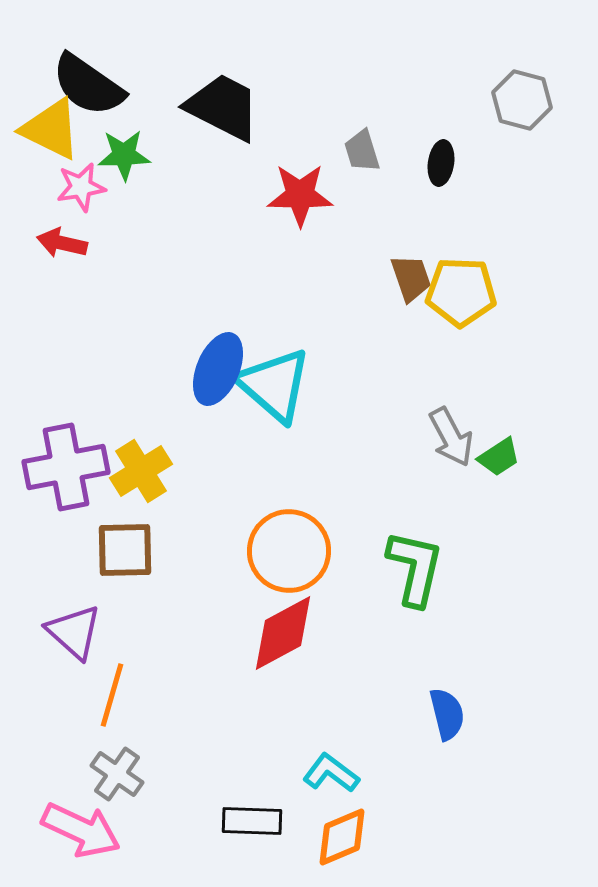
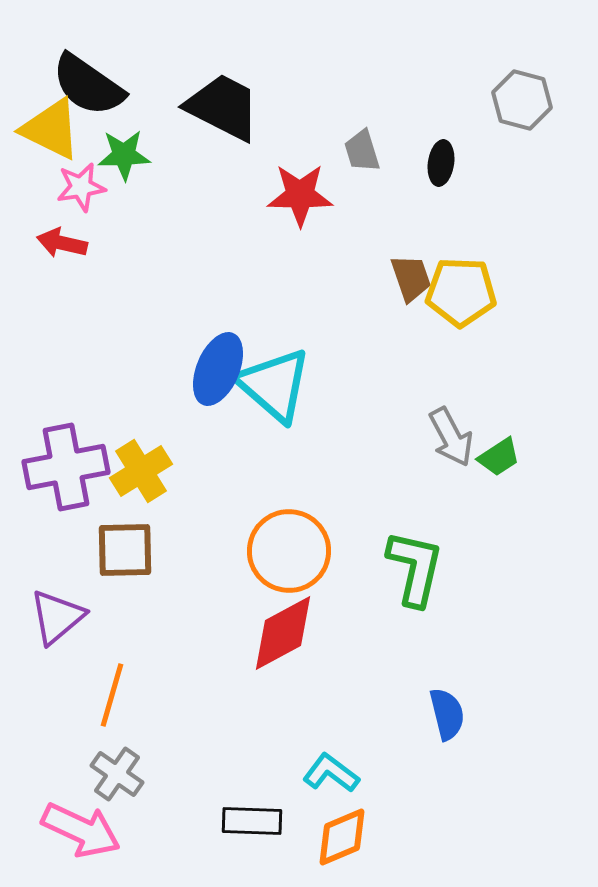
purple triangle: moved 17 px left, 15 px up; rotated 38 degrees clockwise
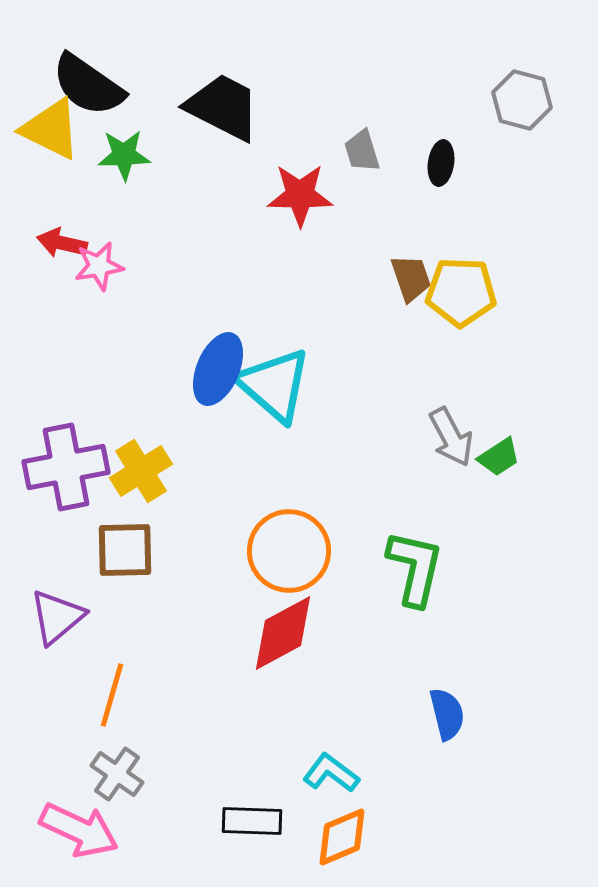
pink star: moved 18 px right, 79 px down
pink arrow: moved 2 px left
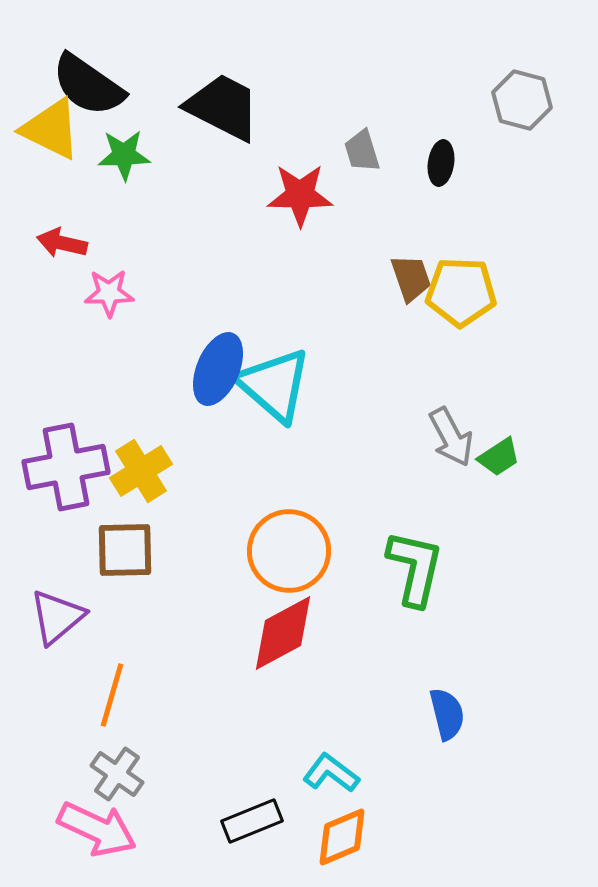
pink star: moved 10 px right, 27 px down; rotated 9 degrees clockwise
black rectangle: rotated 24 degrees counterclockwise
pink arrow: moved 18 px right, 1 px up
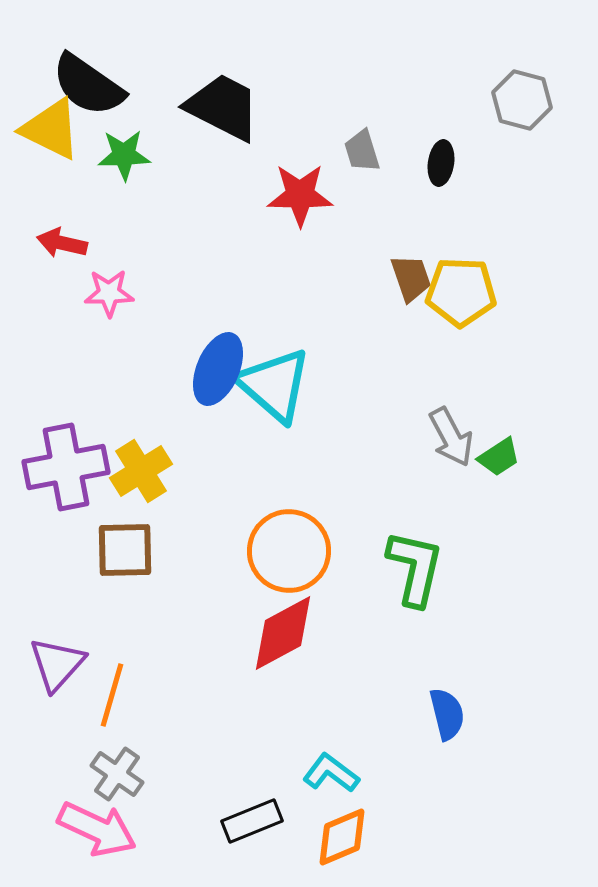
purple triangle: moved 47 px down; rotated 8 degrees counterclockwise
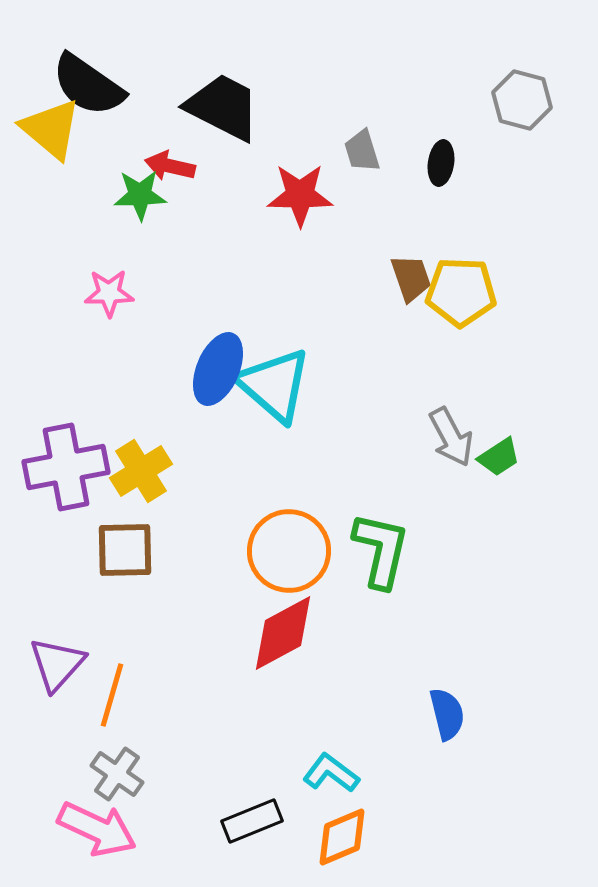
yellow triangle: rotated 14 degrees clockwise
green star: moved 16 px right, 40 px down
red arrow: moved 108 px right, 77 px up
green L-shape: moved 34 px left, 18 px up
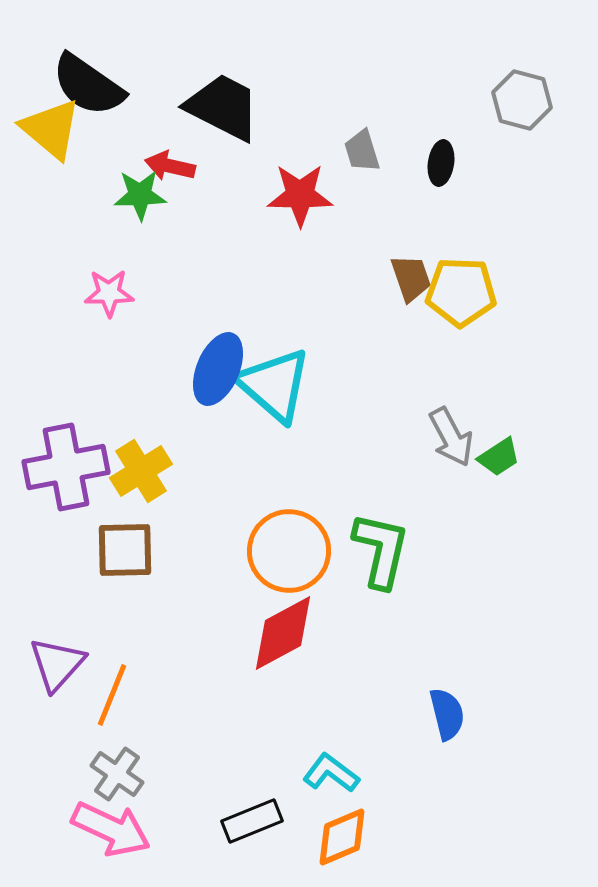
orange line: rotated 6 degrees clockwise
pink arrow: moved 14 px right
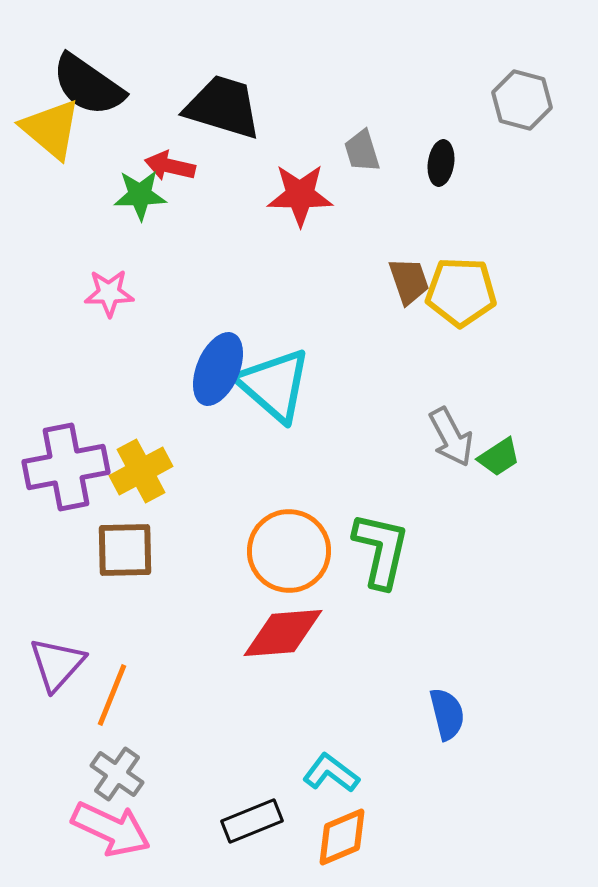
black trapezoid: rotated 10 degrees counterclockwise
brown trapezoid: moved 2 px left, 3 px down
yellow cross: rotated 4 degrees clockwise
red diamond: rotated 24 degrees clockwise
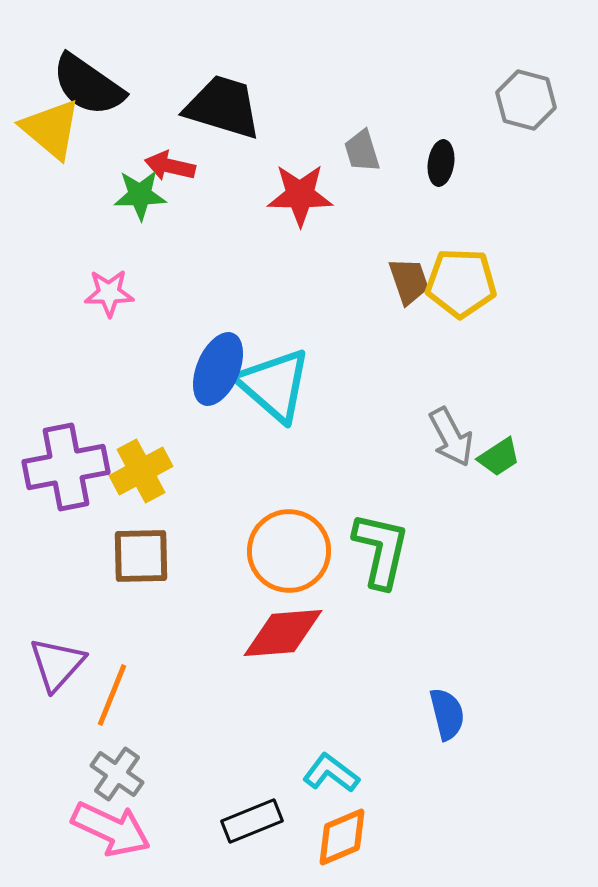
gray hexagon: moved 4 px right
yellow pentagon: moved 9 px up
brown square: moved 16 px right, 6 px down
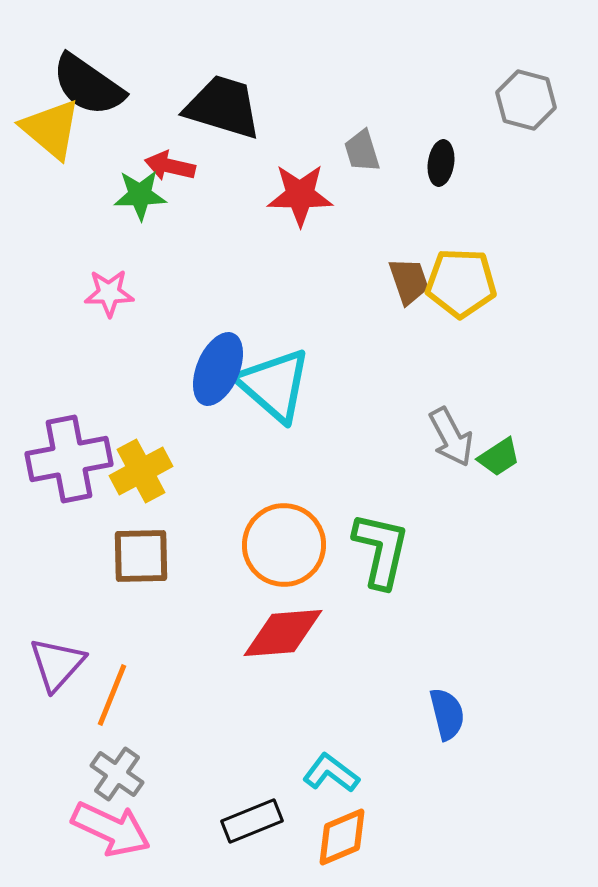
purple cross: moved 3 px right, 8 px up
orange circle: moved 5 px left, 6 px up
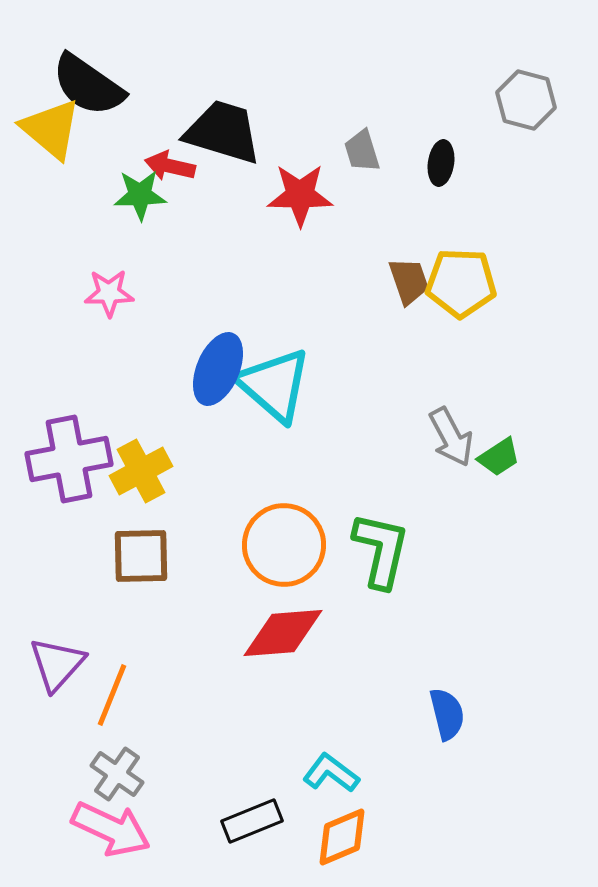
black trapezoid: moved 25 px down
